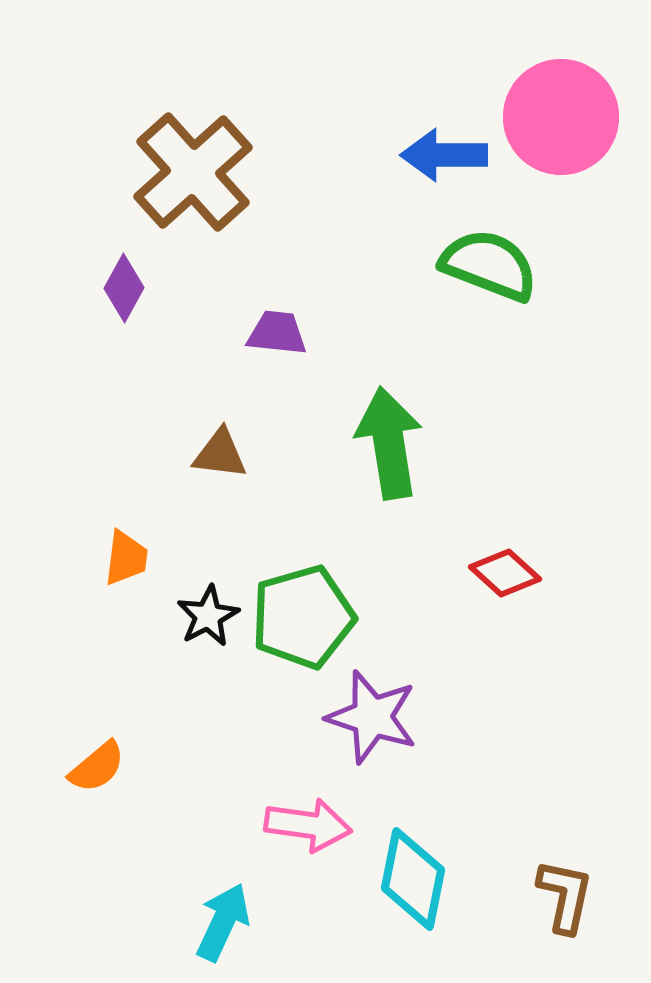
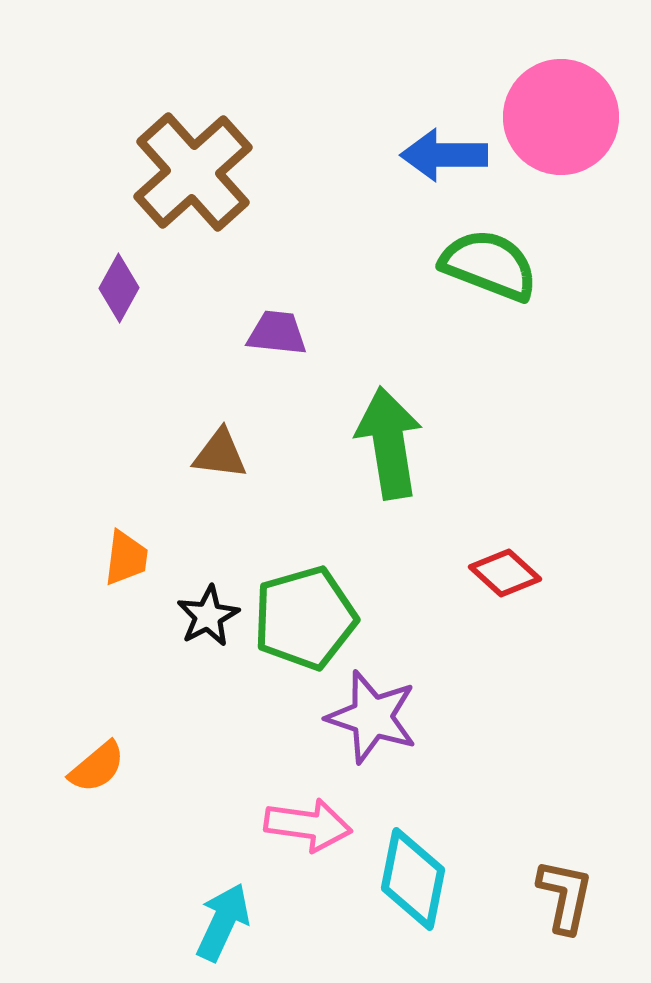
purple diamond: moved 5 px left
green pentagon: moved 2 px right, 1 px down
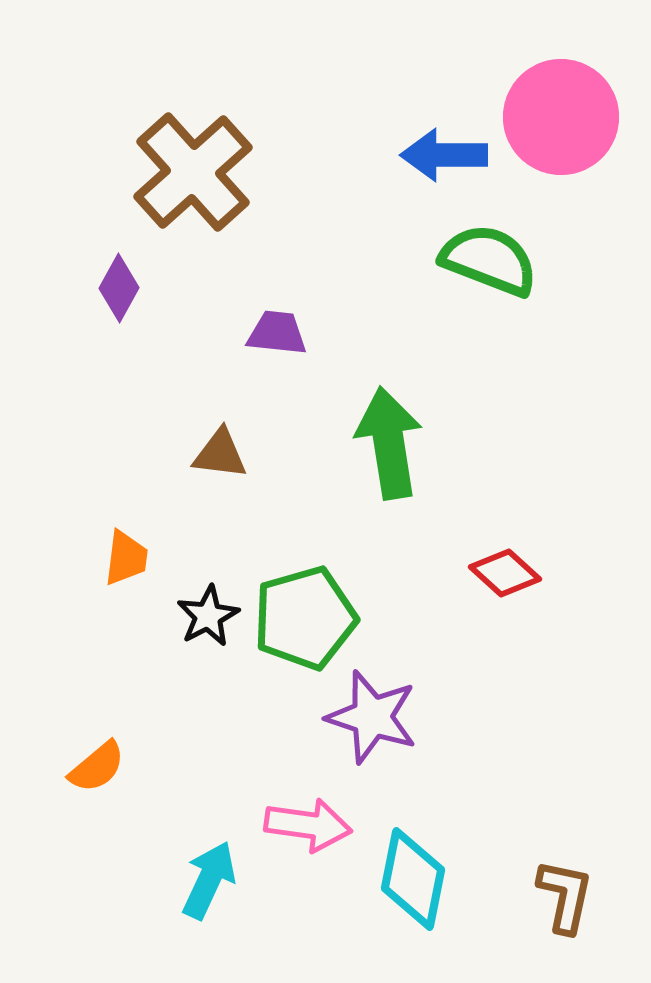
green semicircle: moved 5 px up
cyan arrow: moved 14 px left, 42 px up
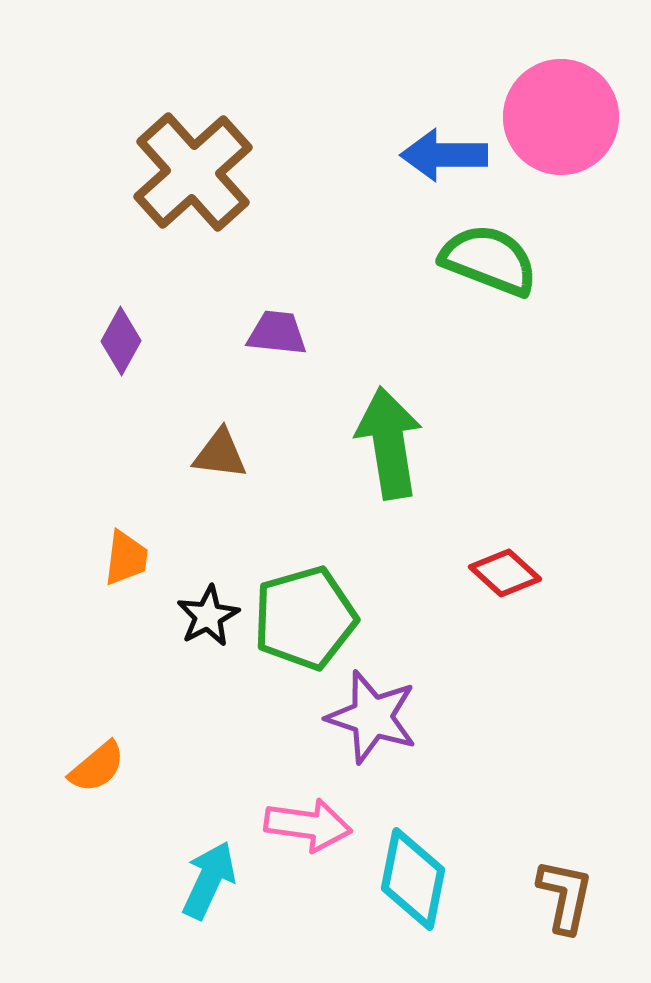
purple diamond: moved 2 px right, 53 px down
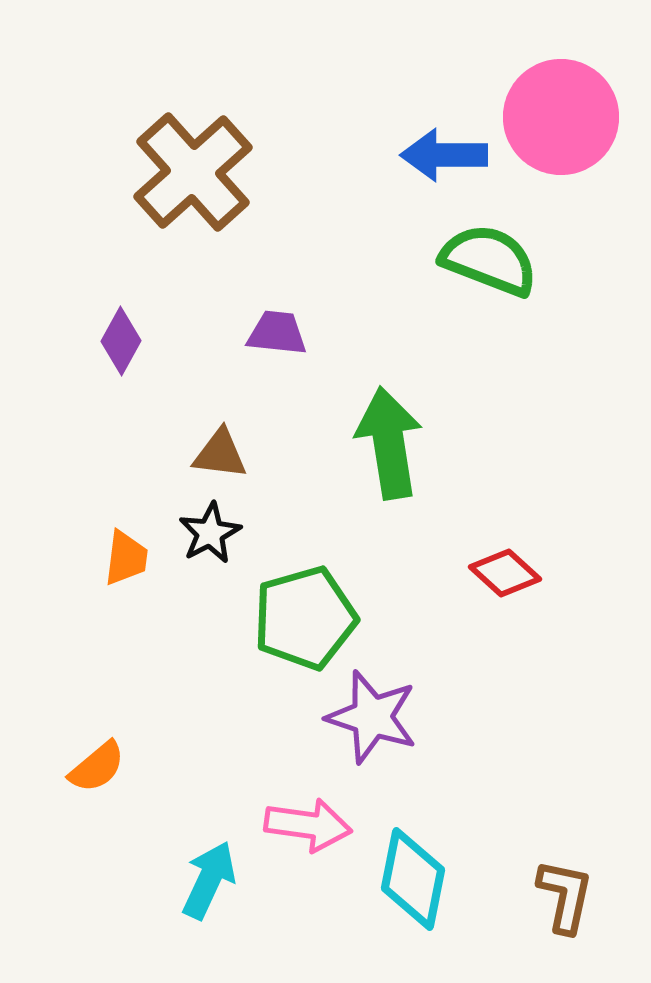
black star: moved 2 px right, 83 px up
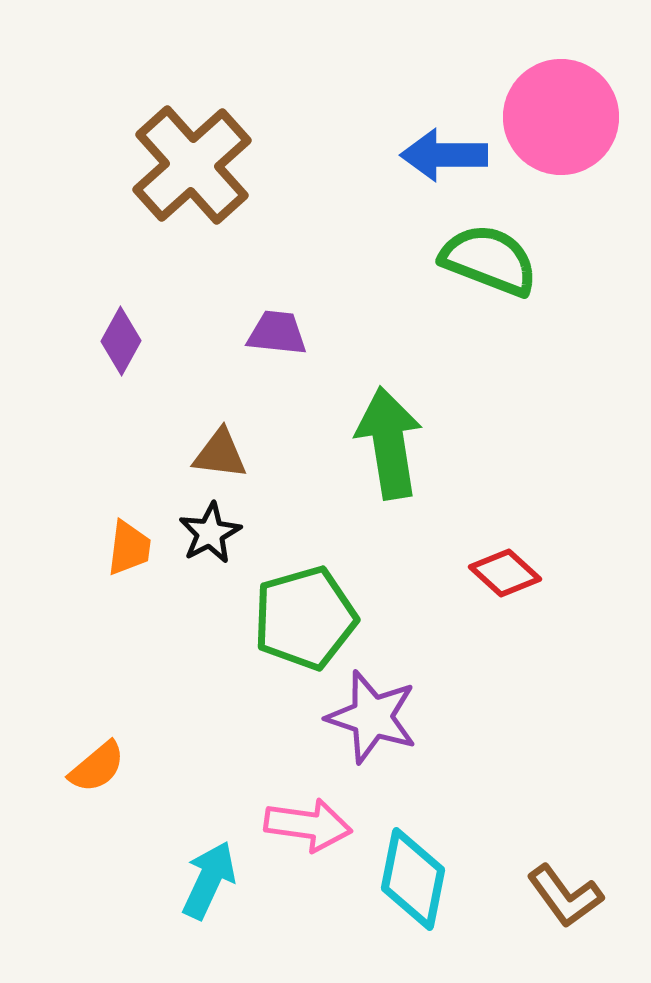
brown cross: moved 1 px left, 7 px up
orange trapezoid: moved 3 px right, 10 px up
brown L-shape: rotated 132 degrees clockwise
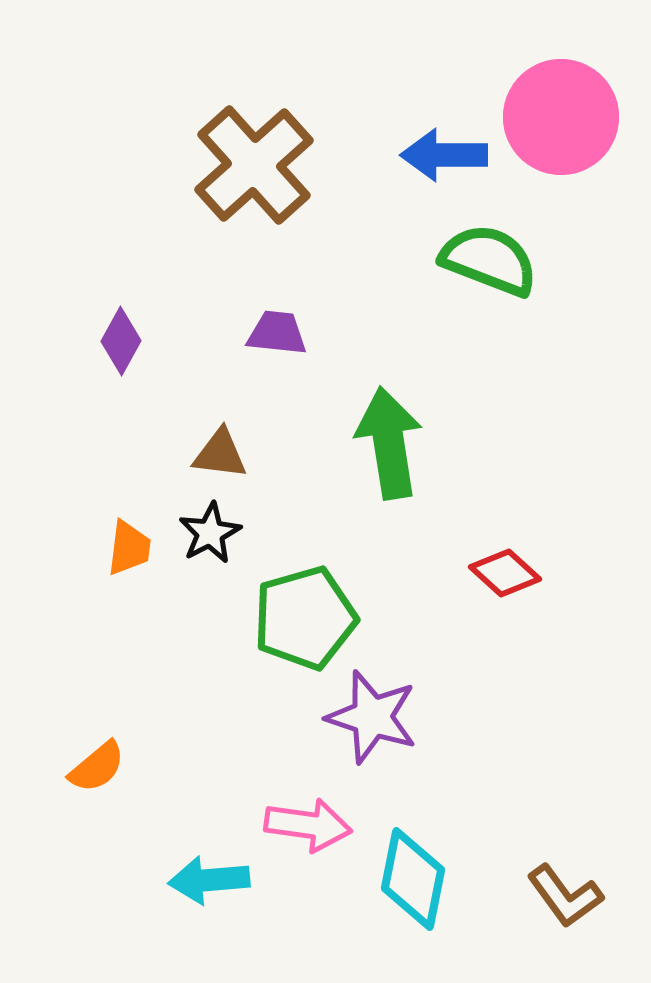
brown cross: moved 62 px right
cyan arrow: rotated 120 degrees counterclockwise
